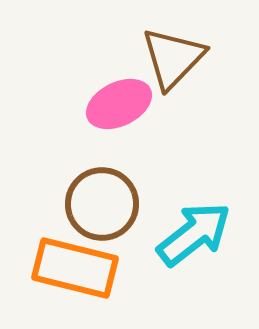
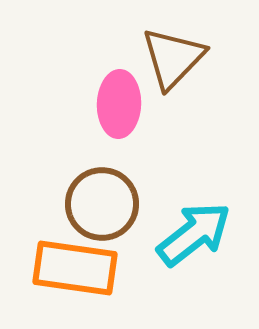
pink ellipse: rotated 62 degrees counterclockwise
orange rectangle: rotated 6 degrees counterclockwise
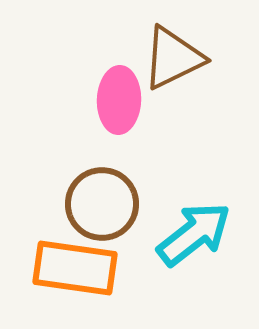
brown triangle: rotated 20 degrees clockwise
pink ellipse: moved 4 px up
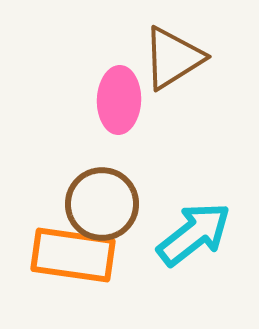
brown triangle: rotated 6 degrees counterclockwise
orange rectangle: moved 2 px left, 13 px up
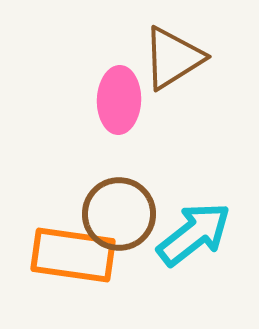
brown circle: moved 17 px right, 10 px down
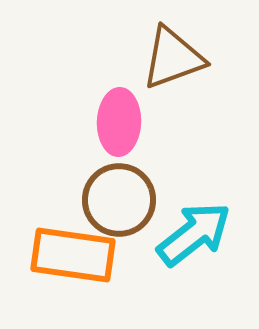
brown triangle: rotated 12 degrees clockwise
pink ellipse: moved 22 px down
brown circle: moved 14 px up
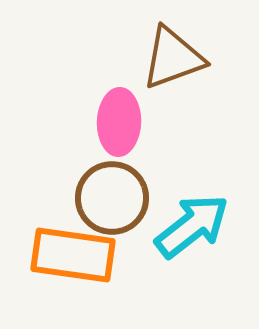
brown circle: moved 7 px left, 2 px up
cyan arrow: moved 2 px left, 8 px up
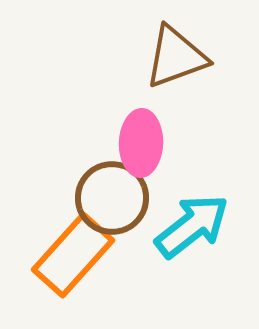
brown triangle: moved 3 px right, 1 px up
pink ellipse: moved 22 px right, 21 px down
orange rectangle: rotated 56 degrees counterclockwise
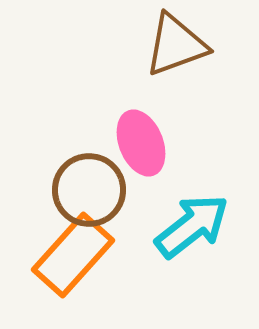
brown triangle: moved 12 px up
pink ellipse: rotated 24 degrees counterclockwise
brown circle: moved 23 px left, 8 px up
